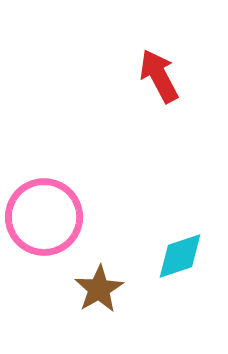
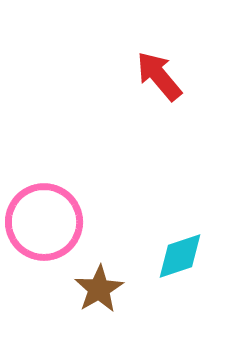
red arrow: rotated 12 degrees counterclockwise
pink circle: moved 5 px down
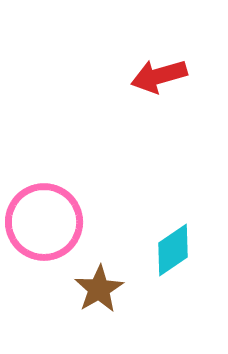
red arrow: rotated 66 degrees counterclockwise
cyan diamond: moved 7 px left, 6 px up; rotated 16 degrees counterclockwise
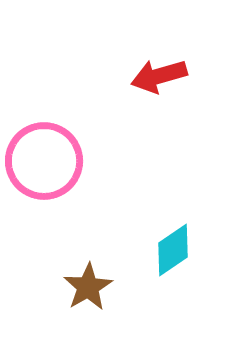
pink circle: moved 61 px up
brown star: moved 11 px left, 2 px up
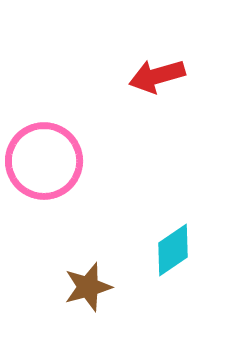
red arrow: moved 2 px left
brown star: rotated 15 degrees clockwise
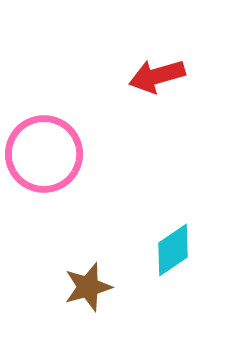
pink circle: moved 7 px up
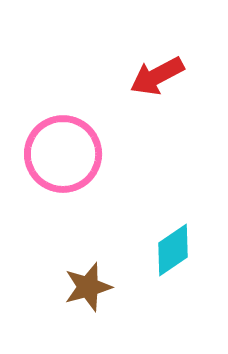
red arrow: rotated 12 degrees counterclockwise
pink circle: moved 19 px right
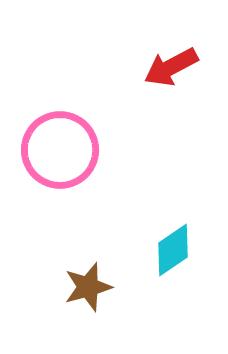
red arrow: moved 14 px right, 9 px up
pink circle: moved 3 px left, 4 px up
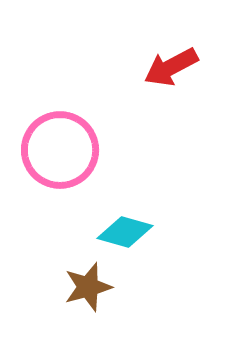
cyan diamond: moved 48 px left, 18 px up; rotated 50 degrees clockwise
